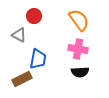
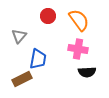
red circle: moved 14 px right
gray triangle: moved 1 px down; rotated 42 degrees clockwise
black semicircle: moved 7 px right
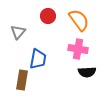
gray triangle: moved 1 px left, 4 px up
brown rectangle: moved 1 px down; rotated 54 degrees counterclockwise
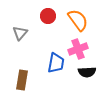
orange semicircle: moved 1 px left
gray triangle: moved 2 px right, 1 px down
pink cross: rotated 30 degrees counterclockwise
blue trapezoid: moved 18 px right, 4 px down
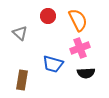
orange semicircle: rotated 10 degrees clockwise
gray triangle: rotated 28 degrees counterclockwise
pink cross: moved 2 px right, 1 px up
blue trapezoid: moved 3 px left, 1 px down; rotated 95 degrees clockwise
black semicircle: moved 1 px left, 1 px down
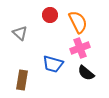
red circle: moved 2 px right, 1 px up
orange semicircle: moved 2 px down
black semicircle: rotated 42 degrees clockwise
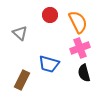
blue trapezoid: moved 4 px left
black semicircle: moved 2 px left; rotated 36 degrees clockwise
brown rectangle: rotated 18 degrees clockwise
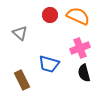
orange semicircle: moved 6 px up; rotated 40 degrees counterclockwise
brown rectangle: rotated 54 degrees counterclockwise
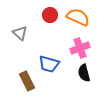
orange semicircle: moved 1 px down
brown rectangle: moved 5 px right, 1 px down
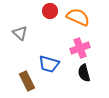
red circle: moved 4 px up
